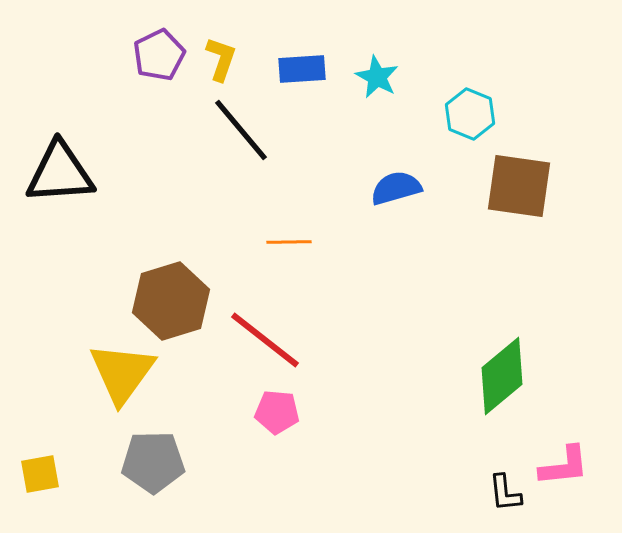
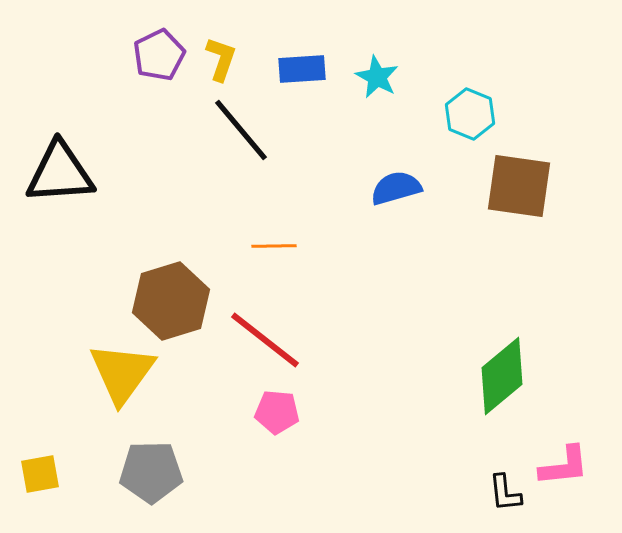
orange line: moved 15 px left, 4 px down
gray pentagon: moved 2 px left, 10 px down
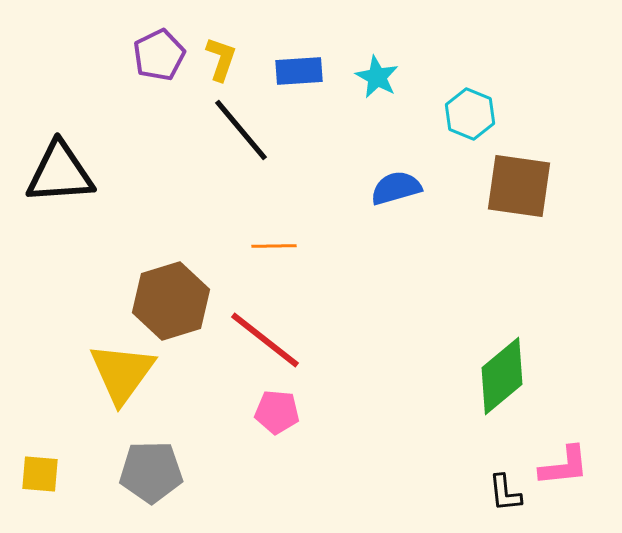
blue rectangle: moved 3 px left, 2 px down
yellow square: rotated 15 degrees clockwise
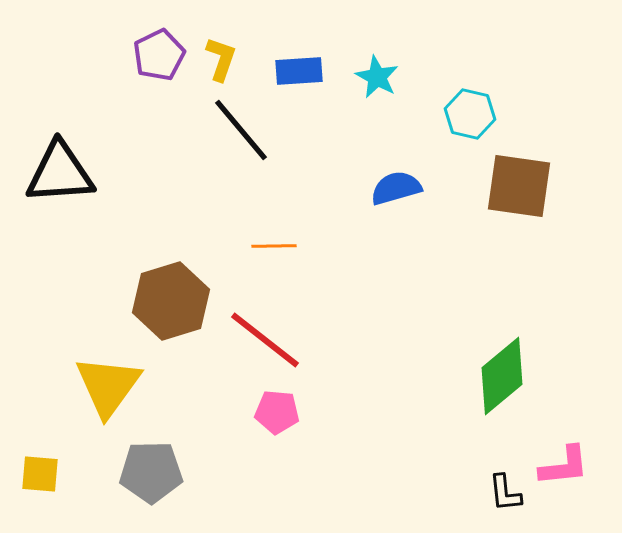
cyan hexagon: rotated 9 degrees counterclockwise
yellow triangle: moved 14 px left, 13 px down
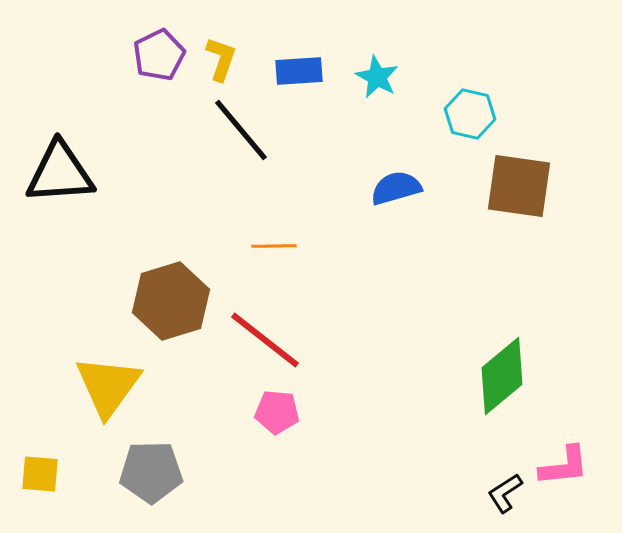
black L-shape: rotated 63 degrees clockwise
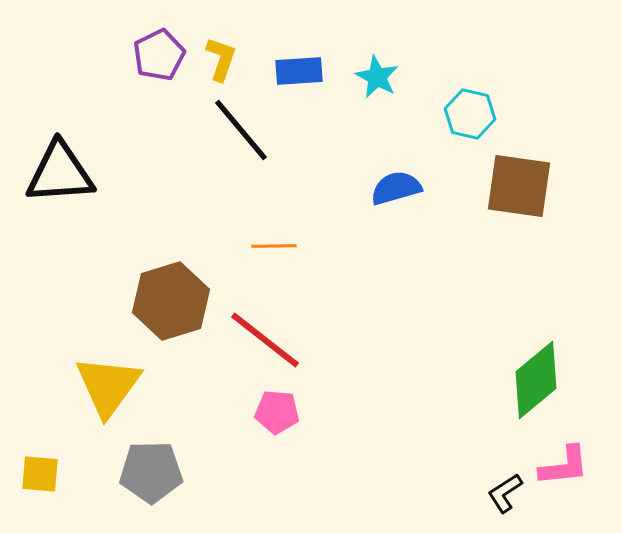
green diamond: moved 34 px right, 4 px down
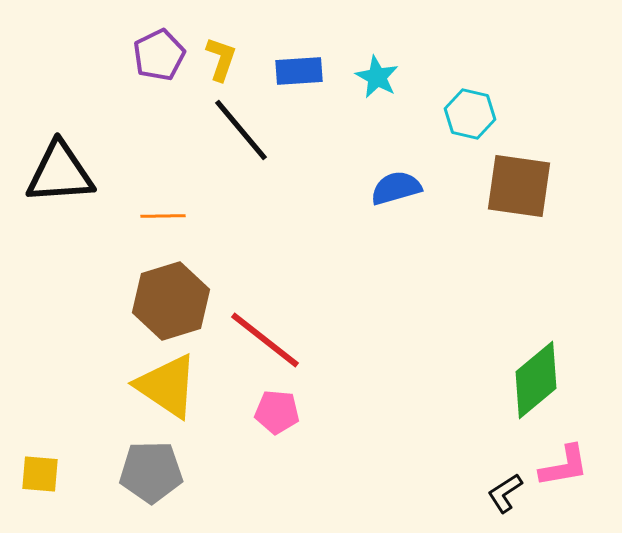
orange line: moved 111 px left, 30 px up
yellow triangle: moved 59 px right; rotated 32 degrees counterclockwise
pink L-shape: rotated 4 degrees counterclockwise
